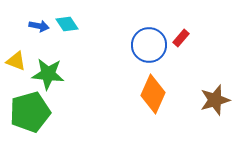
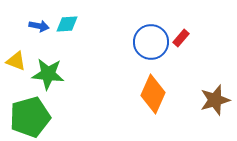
cyan diamond: rotated 60 degrees counterclockwise
blue circle: moved 2 px right, 3 px up
green pentagon: moved 5 px down
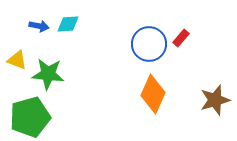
cyan diamond: moved 1 px right
blue circle: moved 2 px left, 2 px down
yellow triangle: moved 1 px right, 1 px up
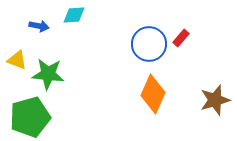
cyan diamond: moved 6 px right, 9 px up
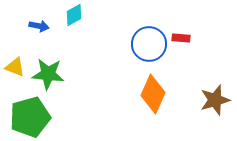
cyan diamond: rotated 25 degrees counterclockwise
red rectangle: rotated 54 degrees clockwise
yellow triangle: moved 2 px left, 7 px down
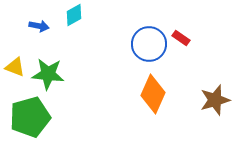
red rectangle: rotated 30 degrees clockwise
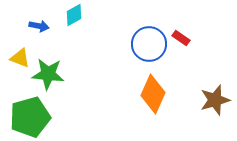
yellow triangle: moved 5 px right, 9 px up
